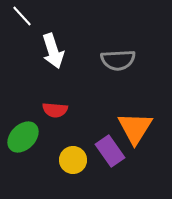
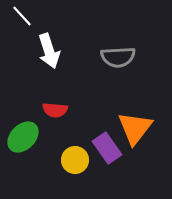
white arrow: moved 4 px left
gray semicircle: moved 3 px up
orange triangle: rotated 6 degrees clockwise
purple rectangle: moved 3 px left, 3 px up
yellow circle: moved 2 px right
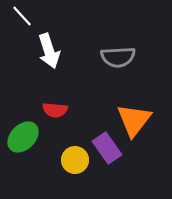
orange triangle: moved 1 px left, 8 px up
